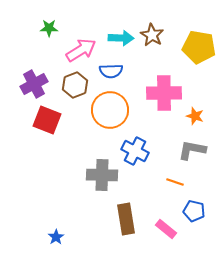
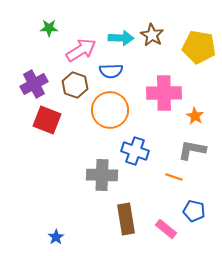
brown hexagon: rotated 20 degrees counterclockwise
orange star: rotated 12 degrees clockwise
blue cross: rotated 8 degrees counterclockwise
orange line: moved 1 px left, 5 px up
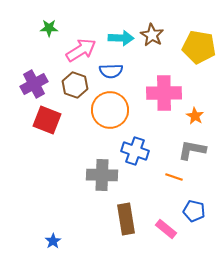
blue star: moved 3 px left, 4 px down
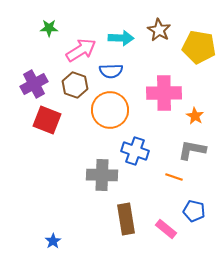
brown star: moved 7 px right, 5 px up
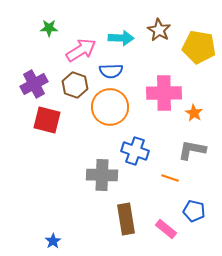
orange circle: moved 3 px up
orange star: moved 1 px left, 3 px up
red square: rotated 8 degrees counterclockwise
orange line: moved 4 px left, 1 px down
